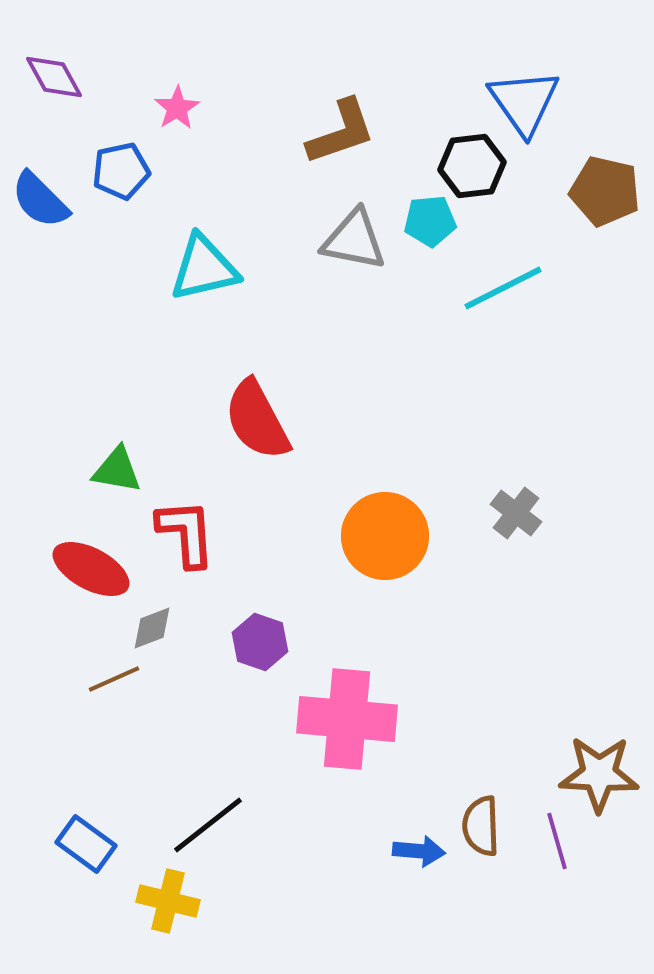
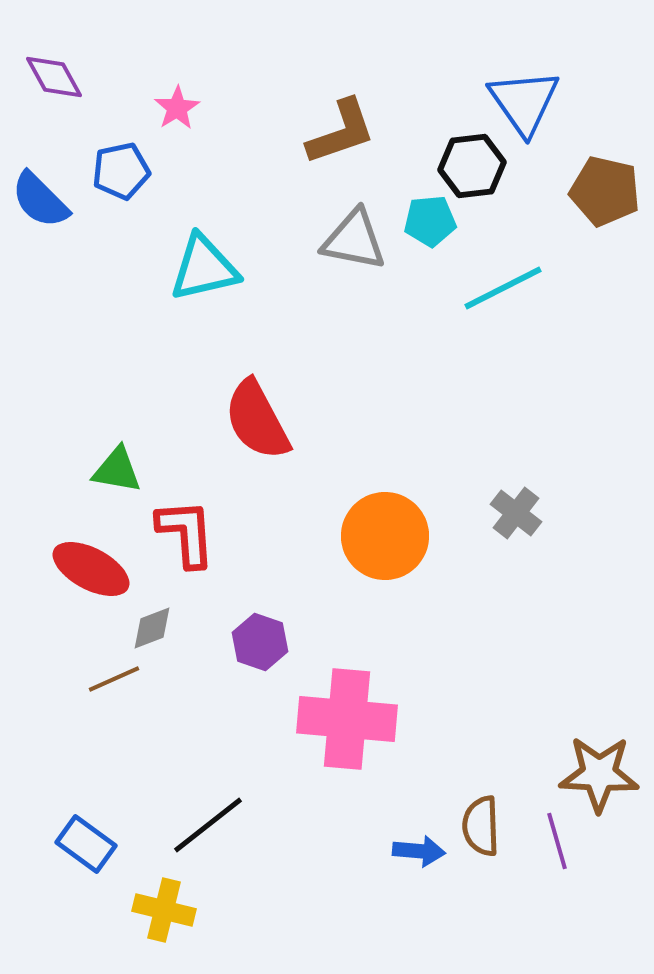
yellow cross: moved 4 px left, 9 px down
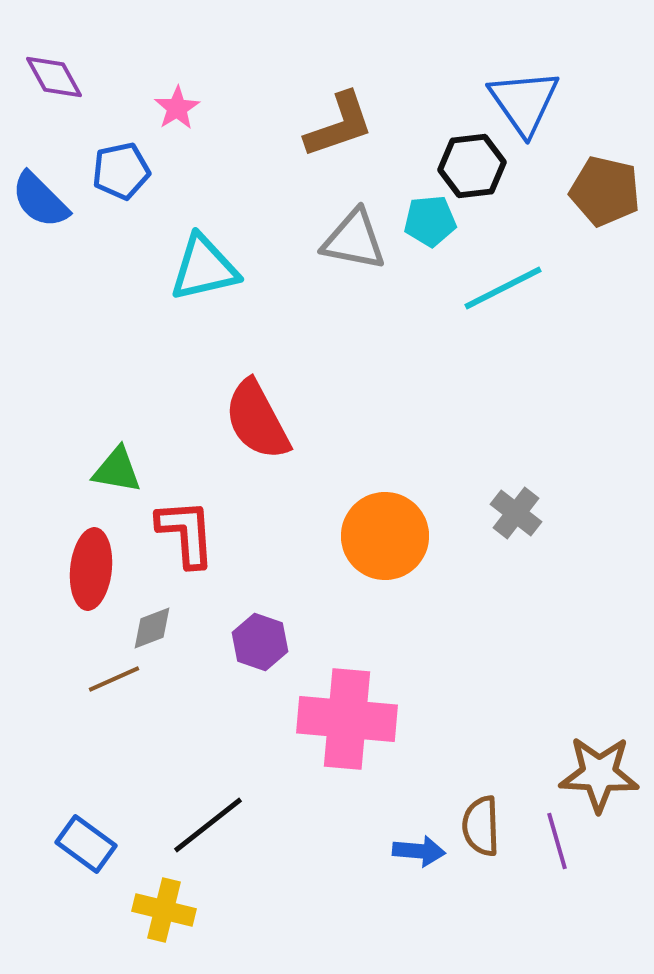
brown L-shape: moved 2 px left, 7 px up
red ellipse: rotated 68 degrees clockwise
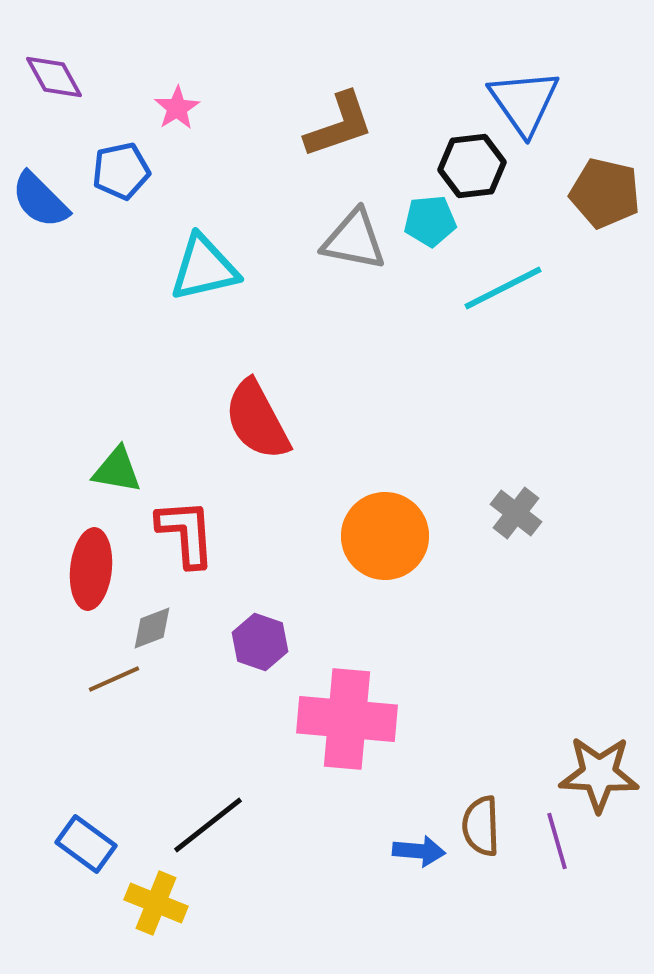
brown pentagon: moved 2 px down
yellow cross: moved 8 px left, 7 px up; rotated 8 degrees clockwise
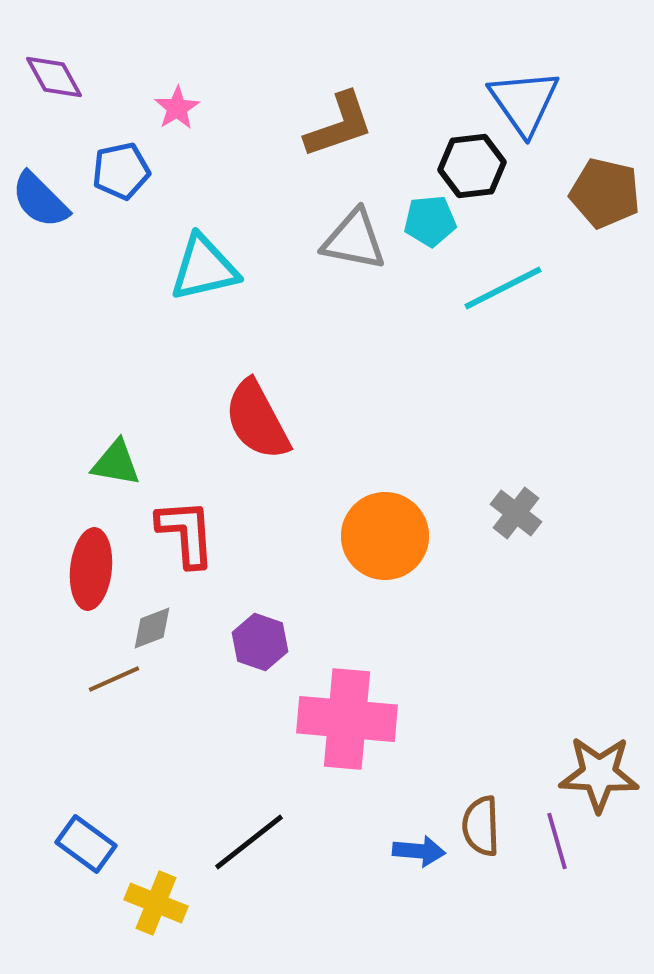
green triangle: moved 1 px left, 7 px up
black line: moved 41 px right, 17 px down
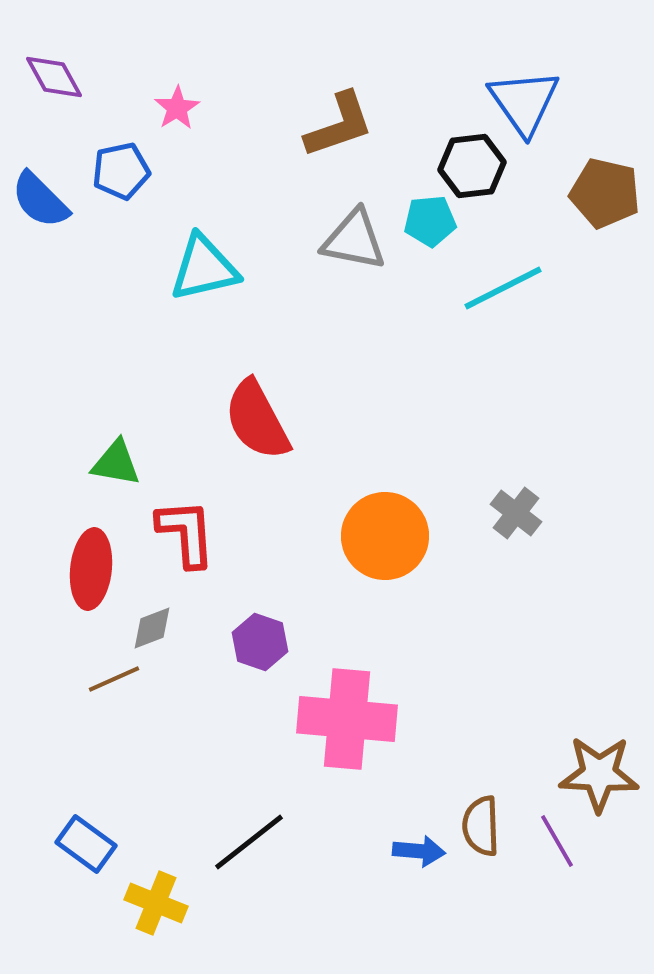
purple line: rotated 14 degrees counterclockwise
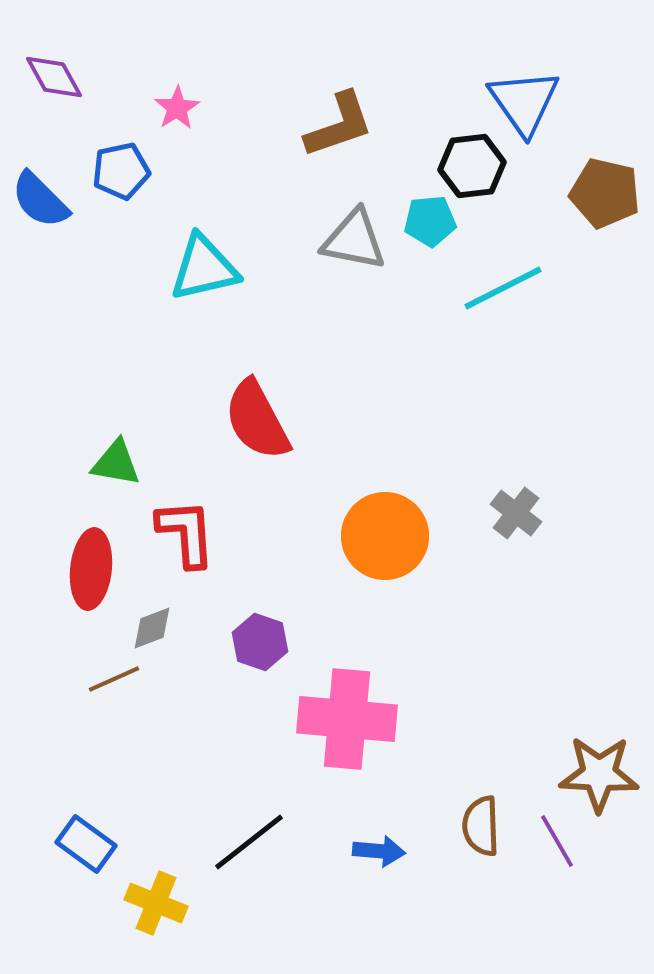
blue arrow: moved 40 px left
